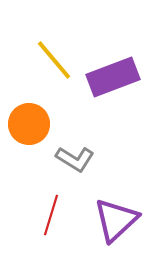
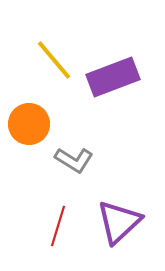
gray L-shape: moved 1 px left, 1 px down
red line: moved 7 px right, 11 px down
purple triangle: moved 3 px right, 2 px down
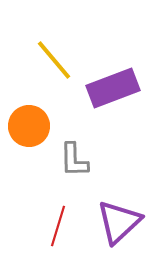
purple rectangle: moved 11 px down
orange circle: moved 2 px down
gray L-shape: rotated 57 degrees clockwise
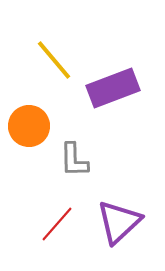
red line: moved 1 px left, 2 px up; rotated 24 degrees clockwise
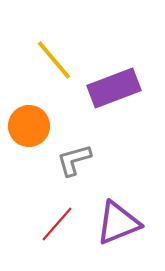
purple rectangle: moved 1 px right
gray L-shape: rotated 75 degrees clockwise
purple triangle: moved 1 px left, 1 px down; rotated 21 degrees clockwise
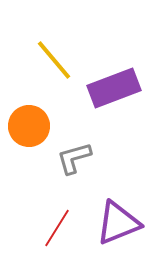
gray L-shape: moved 2 px up
red line: moved 4 px down; rotated 9 degrees counterclockwise
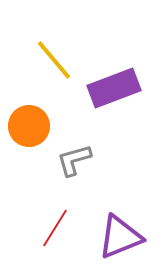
gray L-shape: moved 2 px down
purple triangle: moved 2 px right, 14 px down
red line: moved 2 px left
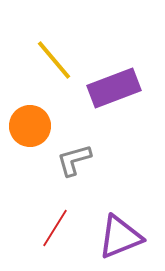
orange circle: moved 1 px right
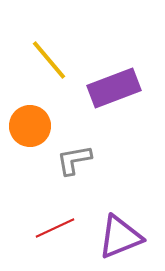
yellow line: moved 5 px left
gray L-shape: rotated 6 degrees clockwise
red line: rotated 33 degrees clockwise
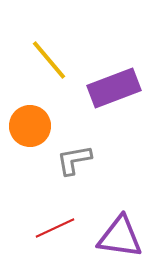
purple triangle: rotated 30 degrees clockwise
